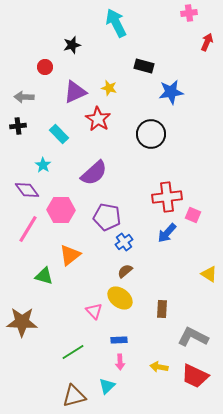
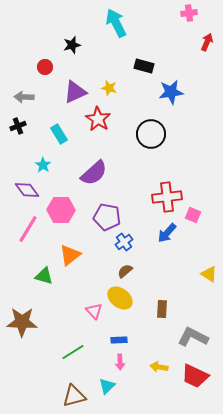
black cross: rotated 14 degrees counterclockwise
cyan rectangle: rotated 12 degrees clockwise
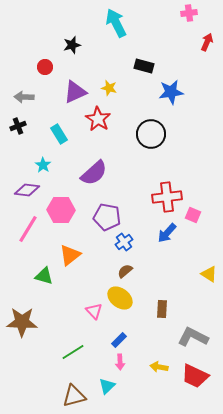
purple diamond: rotated 45 degrees counterclockwise
blue rectangle: rotated 42 degrees counterclockwise
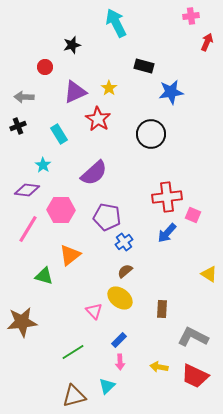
pink cross: moved 2 px right, 3 px down
yellow star: rotated 21 degrees clockwise
brown star: rotated 8 degrees counterclockwise
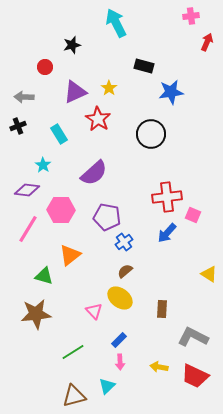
brown star: moved 14 px right, 8 px up
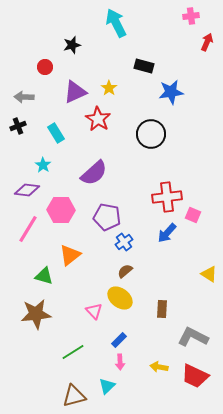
cyan rectangle: moved 3 px left, 1 px up
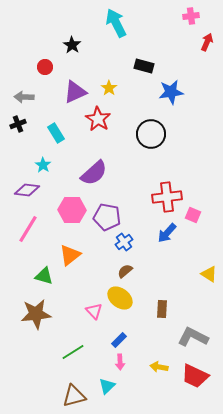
black star: rotated 24 degrees counterclockwise
black cross: moved 2 px up
pink hexagon: moved 11 px right
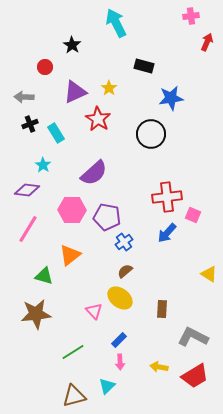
blue star: moved 6 px down
black cross: moved 12 px right
red trapezoid: rotated 56 degrees counterclockwise
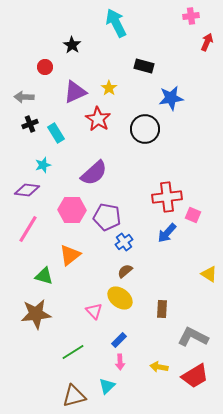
black circle: moved 6 px left, 5 px up
cyan star: rotated 21 degrees clockwise
